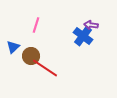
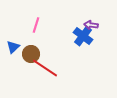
brown circle: moved 2 px up
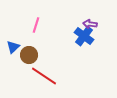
purple arrow: moved 1 px left, 1 px up
blue cross: moved 1 px right
brown circle: moved 2 px left, 1 px down
red line: moved 1 px left, 8 px down
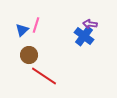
blue triangle: moved 9 px right, 17 px up
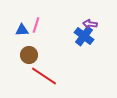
blue triangle: rotated 40 degrees clockwise
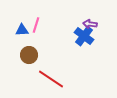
red line: moved 7 px right, 3 px down
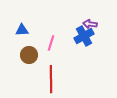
pink line: moved 15 px right, 18 px down
blue cross: rotated 24 degrees clockwise
red line: rotated 56 degrees clockwise
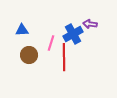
blue cross: moved 11 px left, 2 px up
red line: moved 13 px right, 22 px up
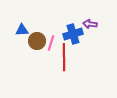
blue cross: rotated 12 degrees clockwise
brown circle: moved 8 px right, 14 px up
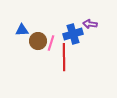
brown circle: moved 1 px right
